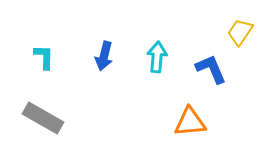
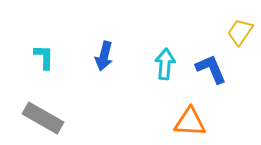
cyan arrow: moved 8 px right, 7 px down
orange triangle: rotated 8 degrees clockwise
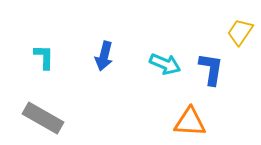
cyan arrow: rotated 108 degrees clockwise
blue L-shape: rotated 32 degrees clockwise
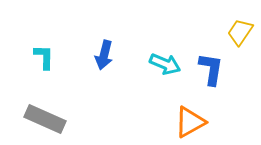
blue arrow: moved 1 px up
gray rectangle: moved 2 px right, 1 px down; rotated 6 degrees counterclockwise
orange triangle: rotated 32 degrees counterclockwise
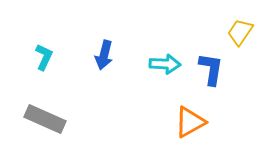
cyan L-shape: rotated 24 degrees clockwise
cyan arrow: rotated 20 degrees counterclockwise
